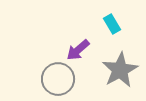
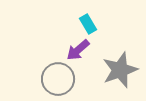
cyan rectangle: moved 24 px left
gray star: rotated 9 degrees clockwise
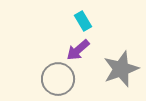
cyan rectangle: moved 5 px left, 3 px up
gray star: moved 1 px right, 1 px up
